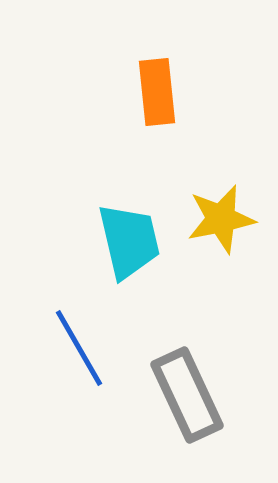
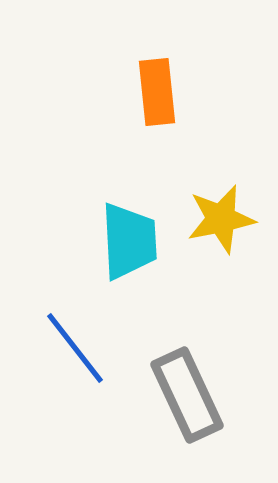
cyan trapezoid: rotated 10 degrees clockwise
blue line: moved 4 px left; rotated 8 degrees counterclockwise
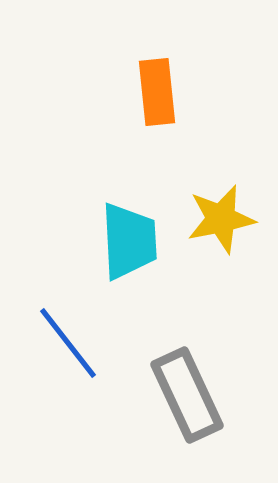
blue line: moved 7 px left, 5 px up
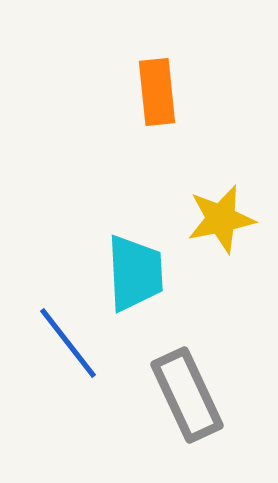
cyan trapezoid: moved 6 px right, 32 px down
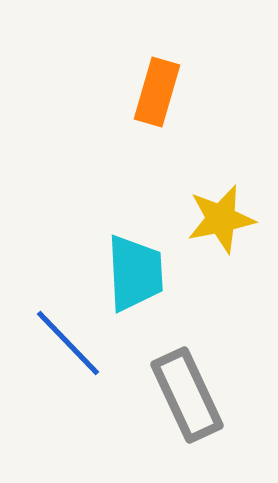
orange rectangle: rotated 22 degrees clockwise
blue line: rotated 6 degrees counterclockwise
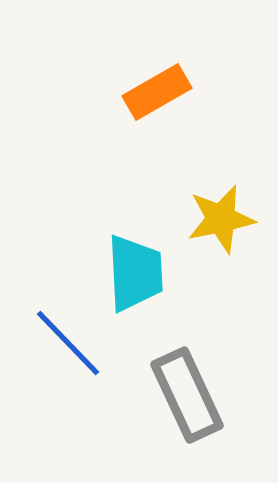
orange rectangle: rotated 44 degrees clockwise
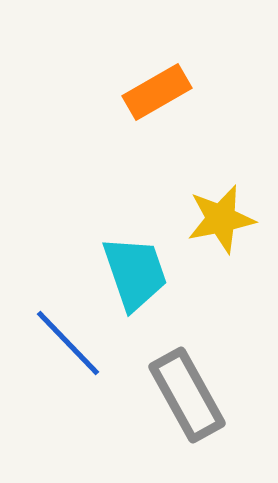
cyan trapezoid: rotated 16 degrees counterclockwise
gray rectangle: rotated 4 degrees counterclockwise
